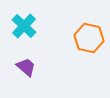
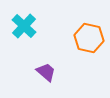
purple trapezoid: moved 20 px right, 5 px down
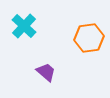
orange hexagon: rotated 20 degrees counterclockwise
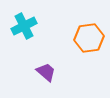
cyan cross: rotated 20 degrees clockwise
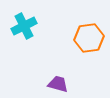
purple trapezoid: moved 12 px right, 12 px down; rotated 25 degrees counterclockwise
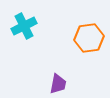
purple trapezoid: rotated 85 degrees clockwise
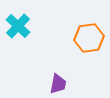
cyan cross: moved 6 px left; rotated 20 degrees counterclockwise
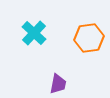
cyan cross: moved 16 px right, 7 px down
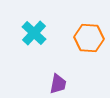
orange hexagon: rotated 12 degrees clockwise
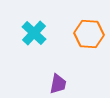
orange hexagon: moved 4 px up
